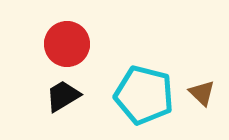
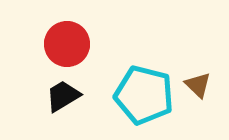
brown triangle: moved 4 px left, 8 px up
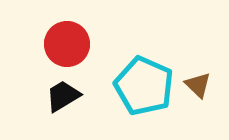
cyan pentagon: moved 9 px up; rotated 10 degrees clockwise
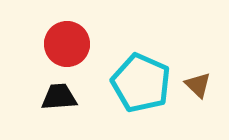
cyan pentagon: moved 3 px left, 3 px up
black trapezoid: moved 4 px left, 1 px down; rotated 27 degrees clockwise
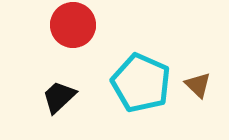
red circle: moved 6 px right, 19 px up
black trapezoid: rotated 39 degrees counterclockwise
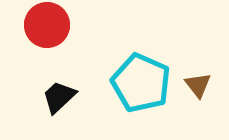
red circle: moved 26 px left
brown triangle: rotated 8 degrees clockwise
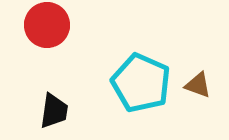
brown triangle: rotated 32 degrees counterclockwise
black trapezoid: moved 5 px left, 14 px down; rotated 141 degrees clockwise
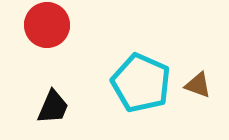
black trapezoid: moved 1 px left, 4 px up; rotated 15 degrees clockwise
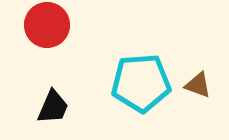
cyan pentagon: rotated 28 degrees counterclockwise
